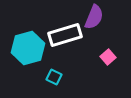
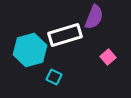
cyan hexagon: moved 2 px right, 2 px down
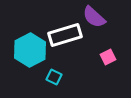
purple semicircle: rotated 110 degrees clockwise
cyan hexagon: rotated 12 degrees counterclockwise
pink square: rotated 14 degrees clockwise
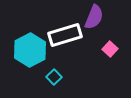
purple semicircle: rotated 110 degrees counterclockwise
pink square: moved 2 px right, 8 px up; rotated 21 degrees counterclockwise
cyan square: rotated 21 degrees clockwise
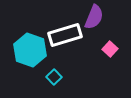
cyan hexagon: rotated 12 degrees counterclockwise
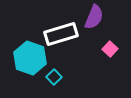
white rectangle: moved 4 px left, 1 px up
cyan hexagon: moved 8 px down
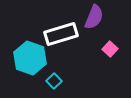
cyan square: moved 4 px down
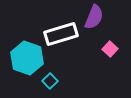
cyan hexagon: moved 3 px left
cyan square: moved 4 px left
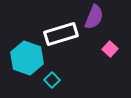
cyan square: moved 2 px right, 1 px up
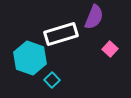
cyan hexagon: moved 3 px right
